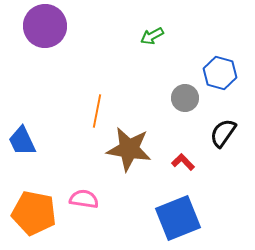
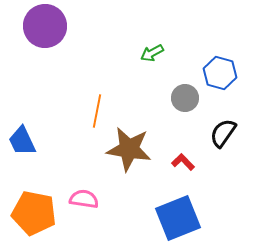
green arrow: moved 17 px down
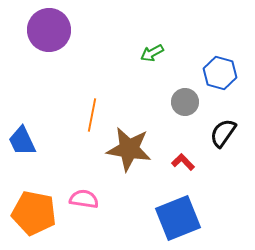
purple circle: moved 4 px right, 4 px down
gray circle: moved 4 px down
orange line: moved 5 px left, 4 px down
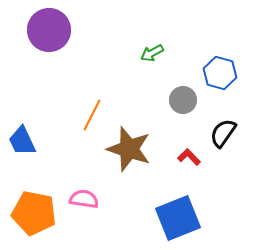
gray circle: moved 2 px left, 2 px up
orange line: rotated 16 degrees clockwise
brown star: rotated 9 degrees clockwise
red L-shape: moved 6 px right, 5 px up
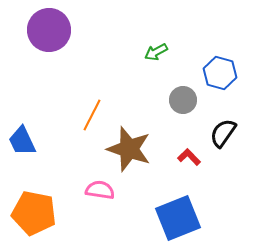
green arrow: moved 4 px right, 1 px up
pink semicircle: moved 16 px right, 9 px up
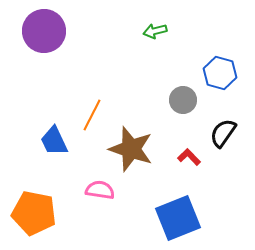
purple circle: moved 5 px left, 1 px down
green arrow: moved 1 px left, 21 px up; rotated 15 degrees clockwise
blue trapezoid: moved 32 px right
brown star: moved 2 px right
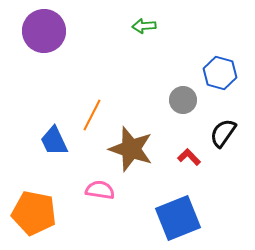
green arrow: moved 11 px left, 5 px up; rotated 10 degrees clockwise
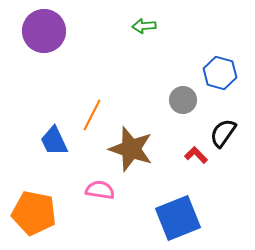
red L-shape: moved 7 px right, 2 px up
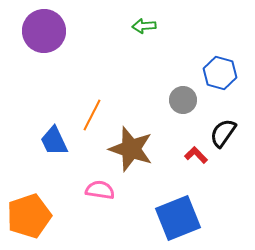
orange pentagon: moved 5 px left, 3 px down; rotated 30 degrees counterclockwise
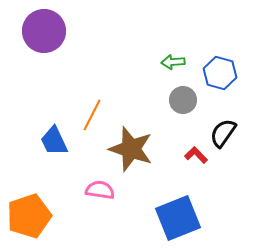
green arrow: moved 29 px right, 36 px down
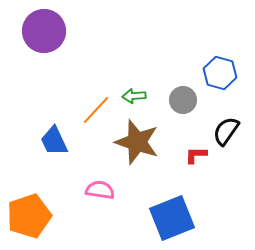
green arrow: moved 39 px left, 34 px down
orange line: moved 4 px right, 5 px up; rotated 16 degrees clockwise
black semicircle: moved 3 px right, 2 px up
brown star: moved 6 px right, 7 px up
red L-shape: rotated 45 degrees counterclockwise
blue square: moved 6 px left
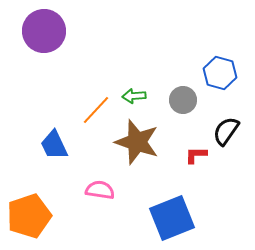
blue trapezoid: moved 4 px down
